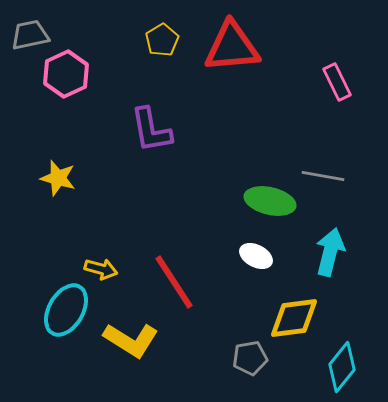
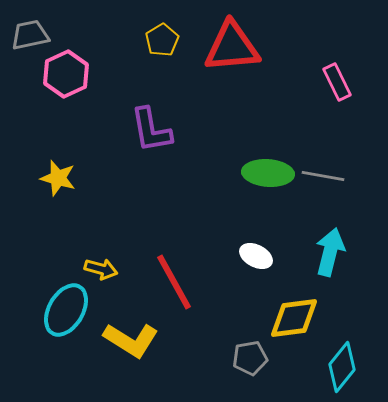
green ellipse: moved 2 px left, 28 px up; rotated 9 degrees counterclockwise
red line: rotated 4 degrees clockwise
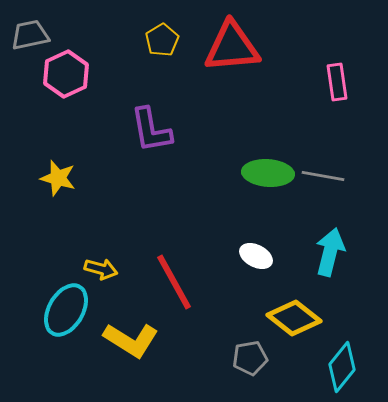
pink rectangle: rotated 18 degrees clockwise
yellow diamond: rotated 46 degrees clockwise
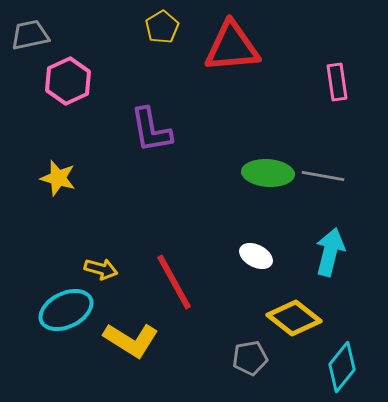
yellow pentagon: moved 13 px up
pink hexagon: moved 2 px right, 7 px down
cyan ellipse: rotated 34 degrees clockwise
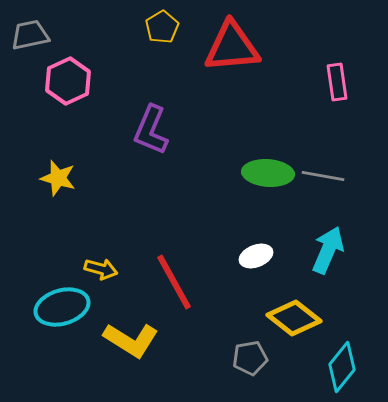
purple L-shape: rotated 33 degrees clockwise
cyan arrow: moved 2 px left, 2 px up; rotated 9 degrees clockwise
white ellipse: rotated 48 degrees counterclockwise
cyan ellipse: moved 4 px left, 3 px up; rotated 10 degrees clockwise
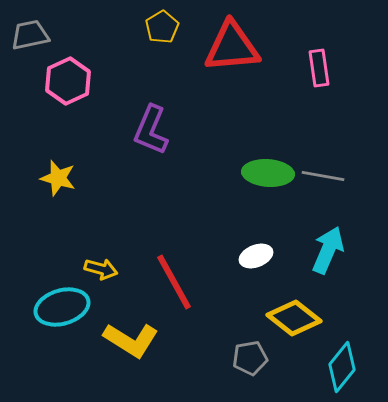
pink rectangle: moved 18 px left, 14 px up
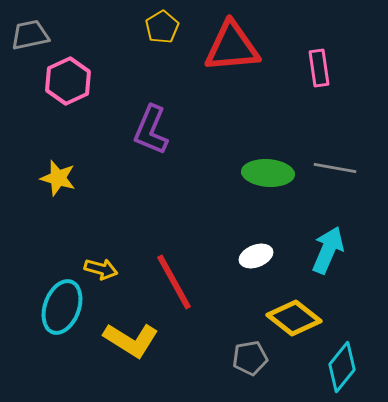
gray line: moved 12 px right, 8 px up
cyan ellipse: rotated 54 degrees counterclockwise
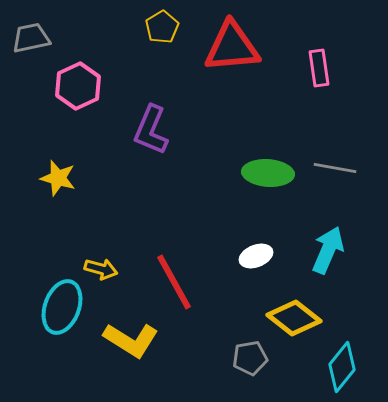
gray trapezoid: moved 1 px right, 3 px down
pink hexagon: moved 10 px right, 5 px down
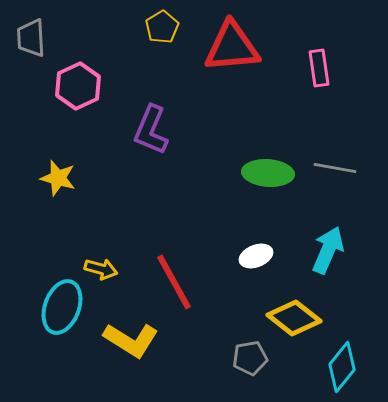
gray trapezoid: rotated 81 degrees counterclockwise
